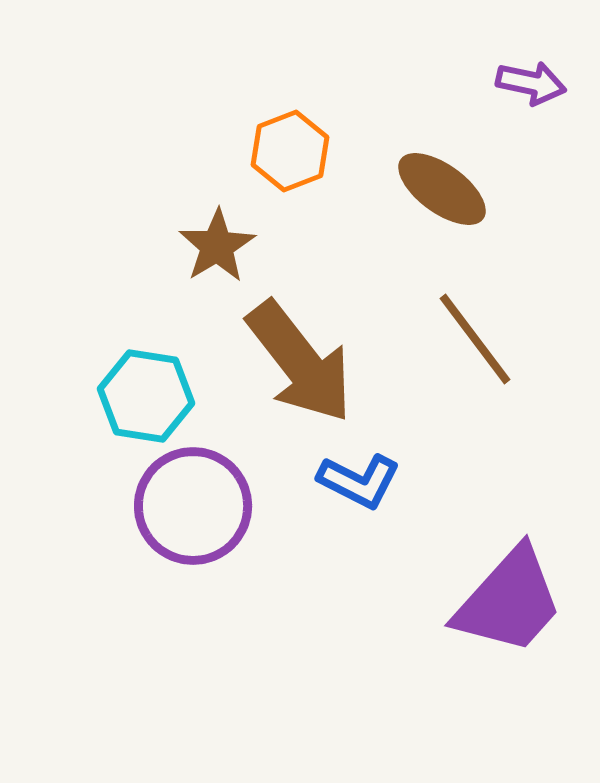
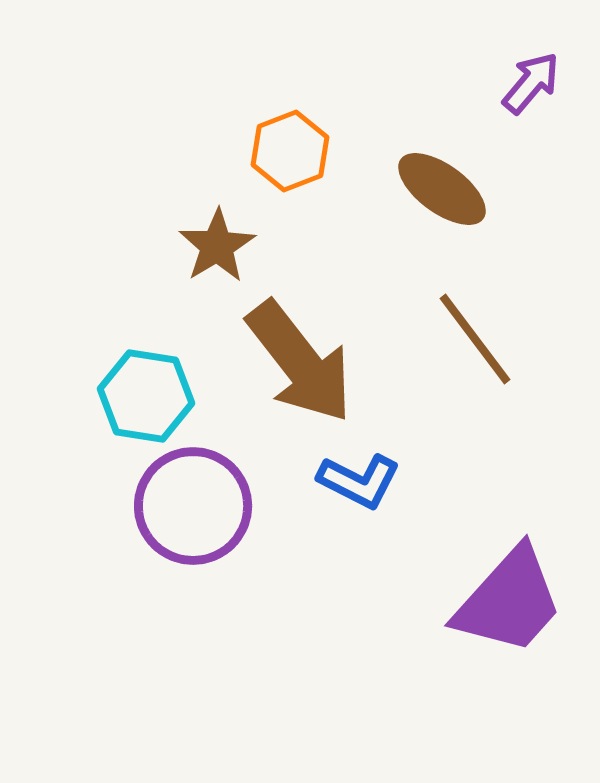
purple arrow: rotated 62 degrees counterclockwise
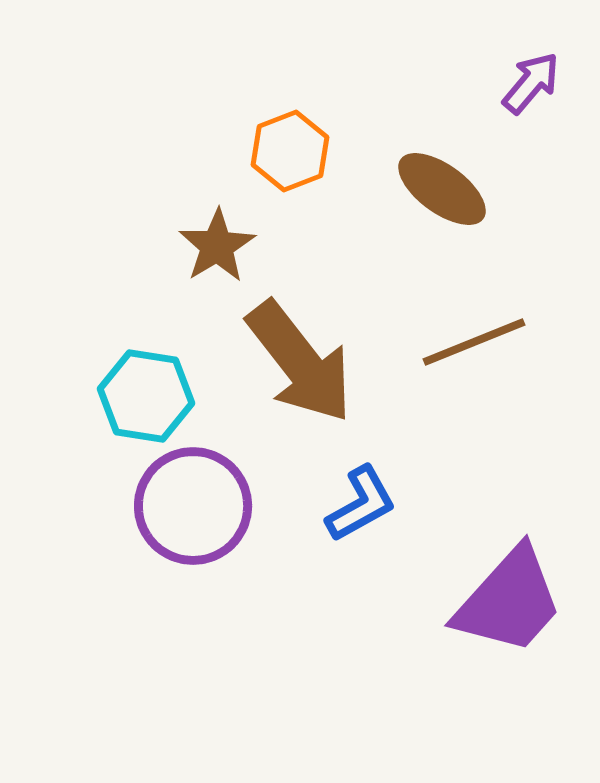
brown line: moved 1 px left, 3 px down; rotated 75 degrees counterclockwise
blue L-shape: moved 2 px right, 23 px down; rotated 56 degrees counterclockwise
